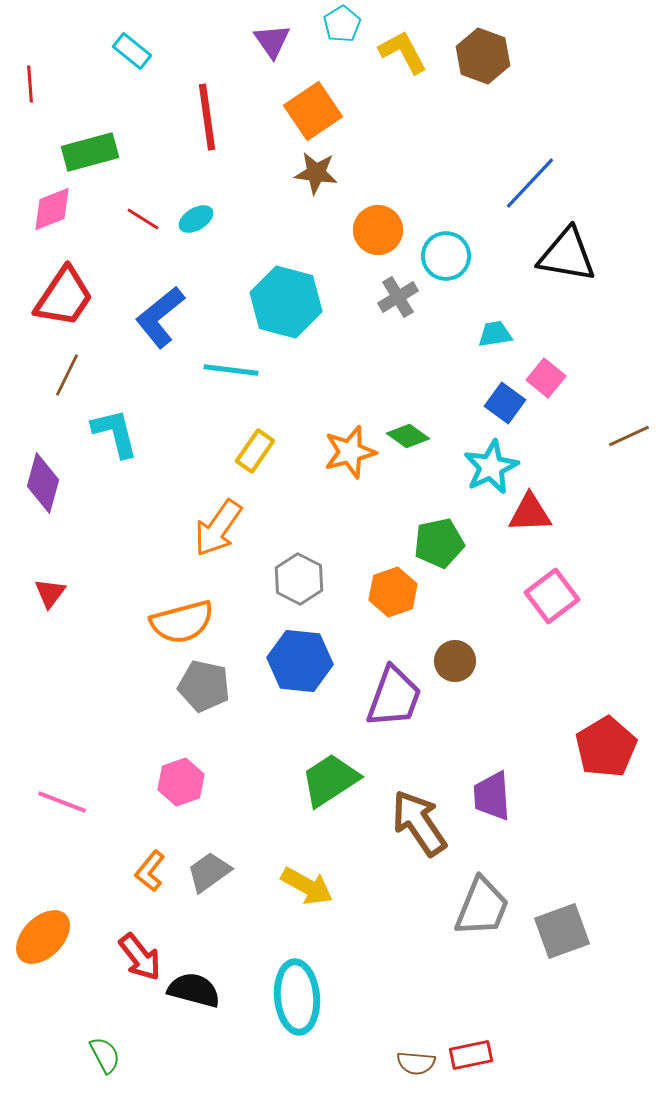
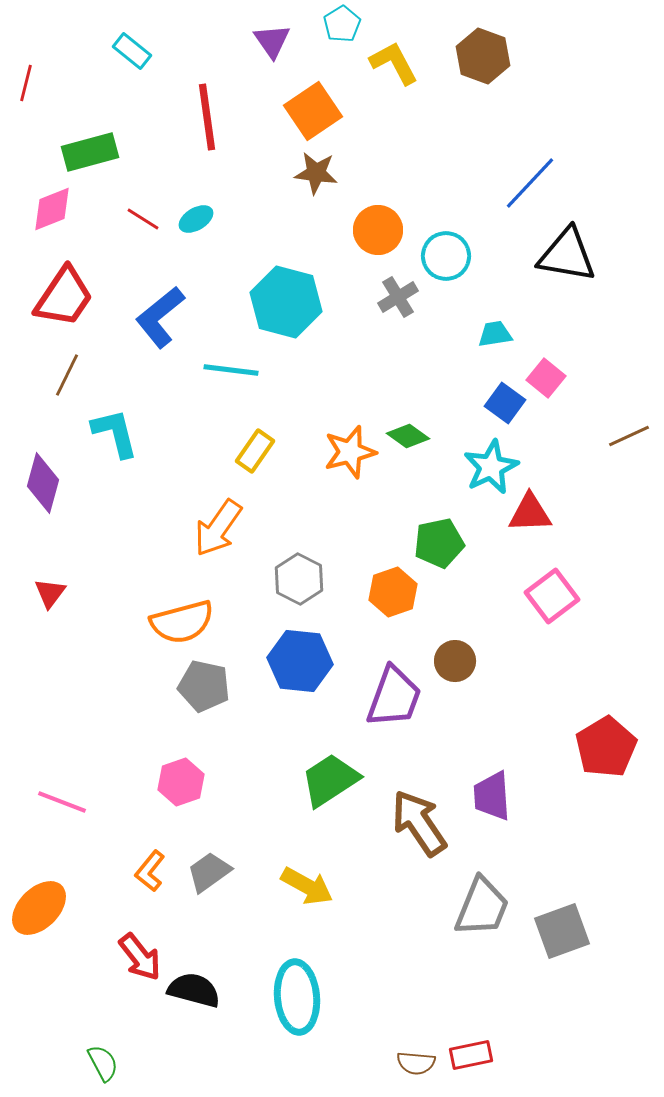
yellow L-shape at (403, 52): moved 9 px left, 11 px down
red line at (30, 84): moved 4 px left, 1 px up; rotated 18 degrees clockwise
orange ellipse at (43, 937): moved 4 px left, 29 px up
green semicircle at (105, 1055): moved 2 px left, 8 px down
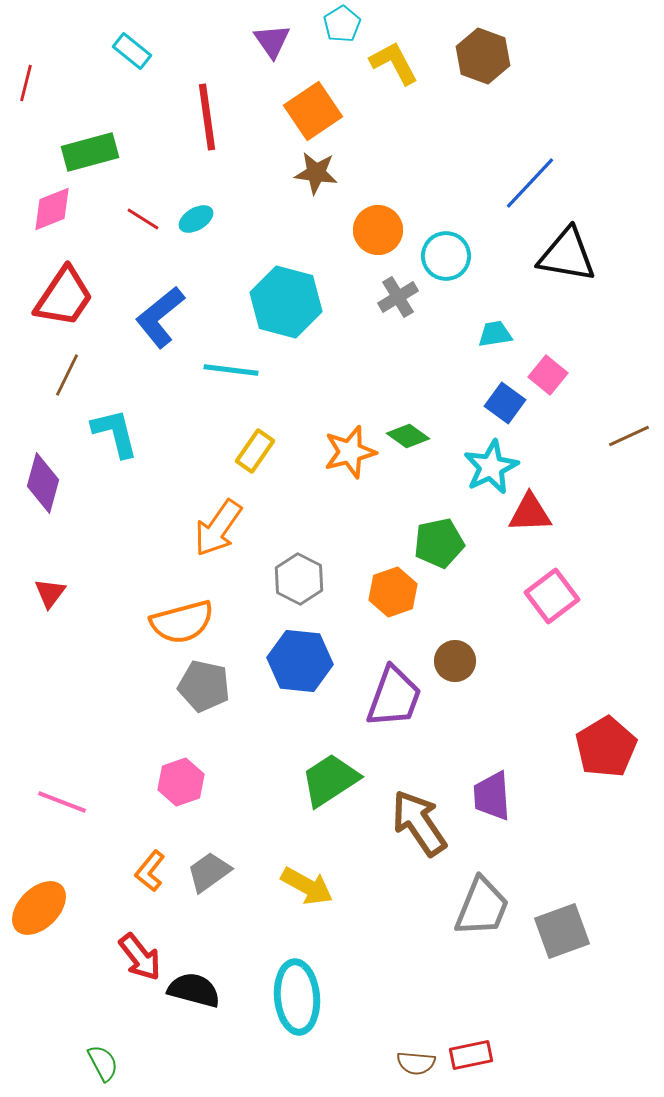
pink square at (546, 378): moved 2 px right, 3 px up
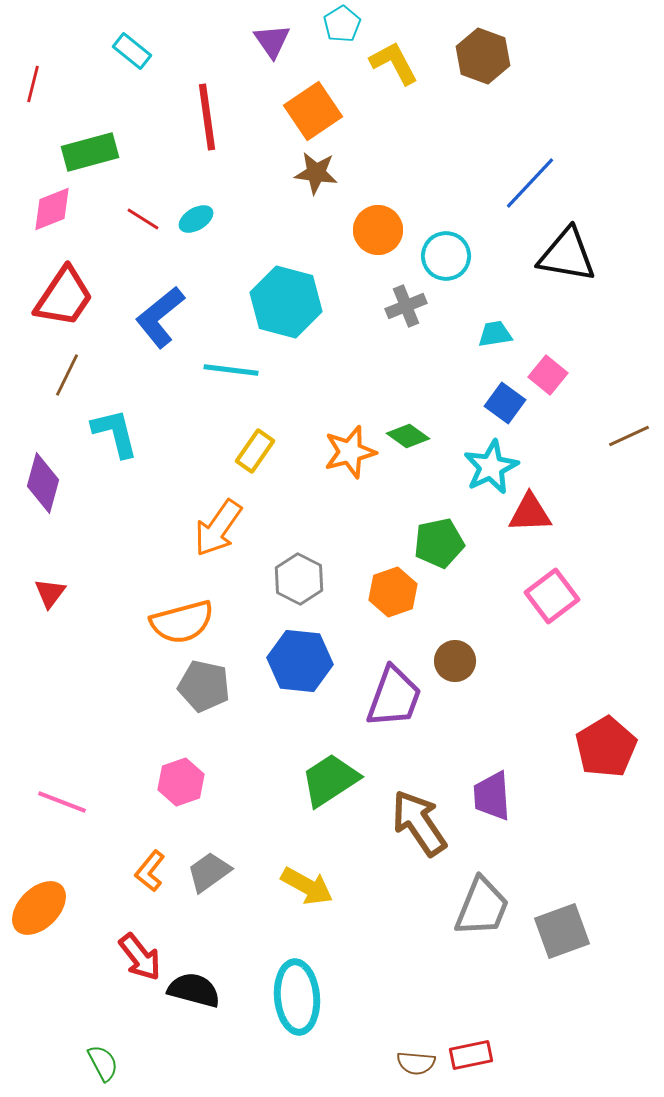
red line at (26, 83): moved 7 px right, 1 px down
gray cross at (398, 297): moved 8 px right, 9 px down; rotated 9 degrees clockwise
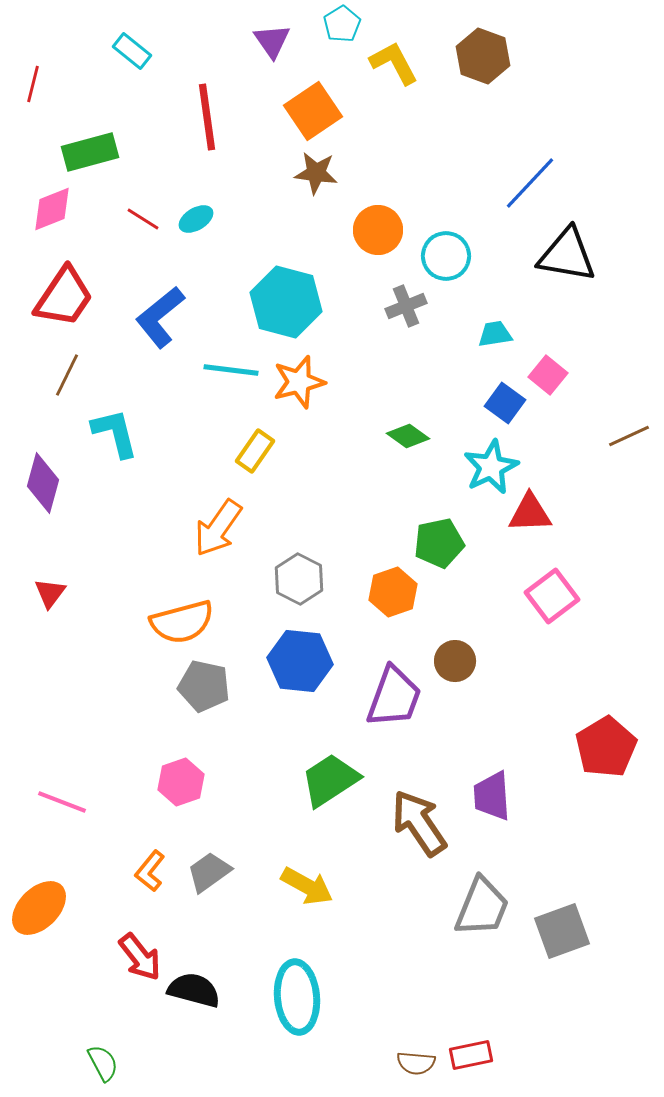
orange star at (350, 452): moved 51 px left, 70 px up
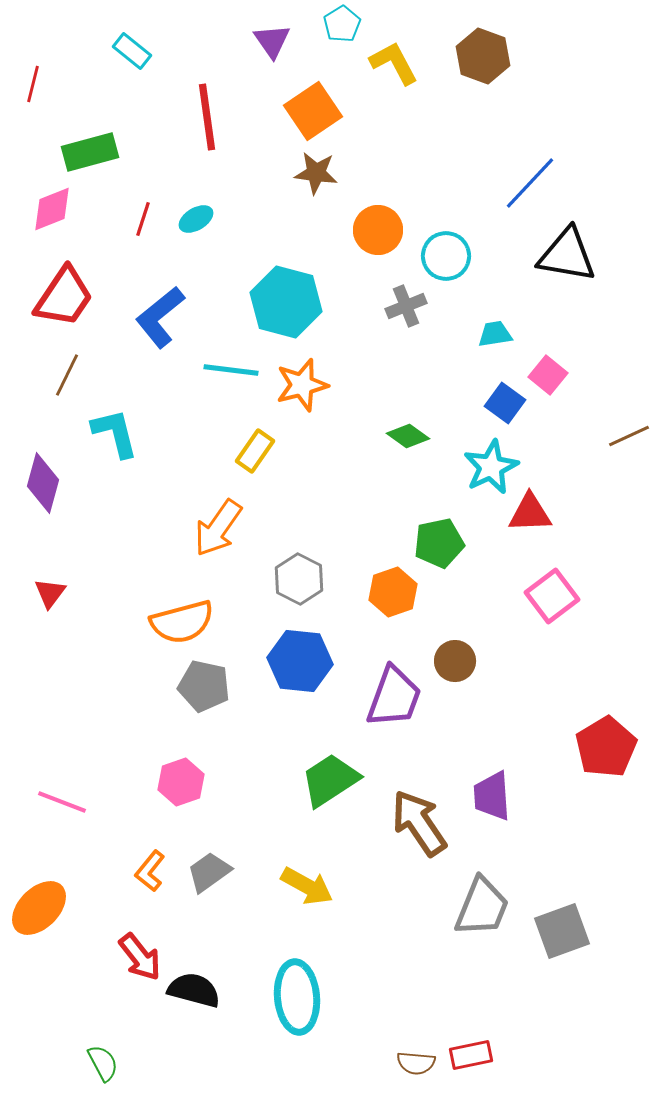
red line at (143, 219): rotated 76 degrees clockwise
orange star at (299, 382): moved 3 px right, 3 px down
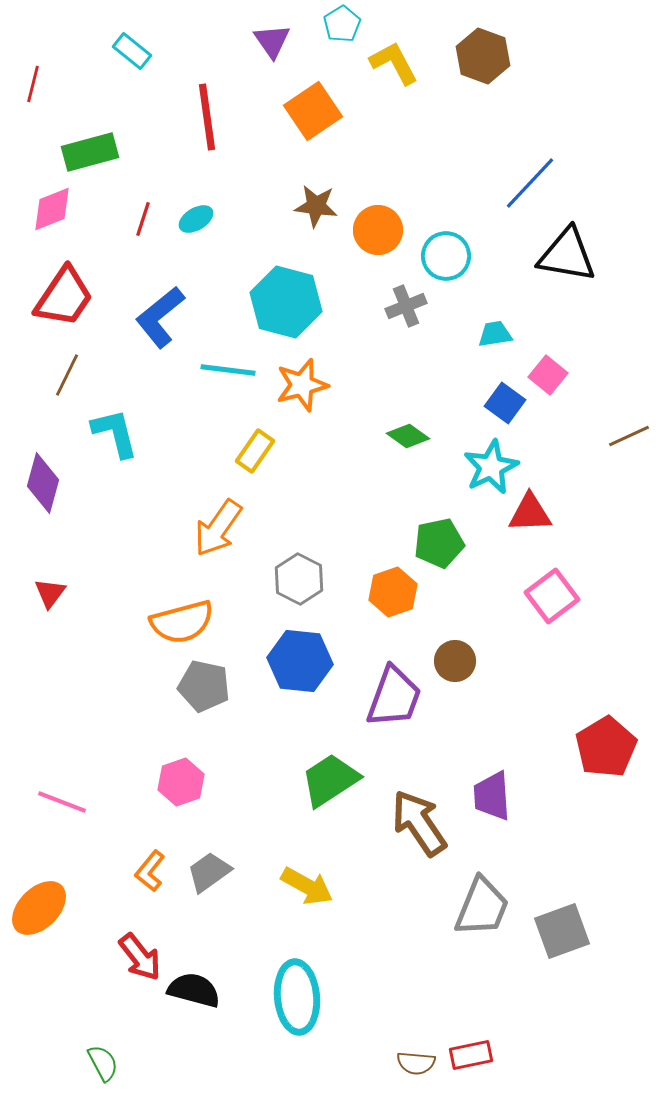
brown star at (316, 173): moved 33 px down
cyan line at (231, 370): moved 3 px left
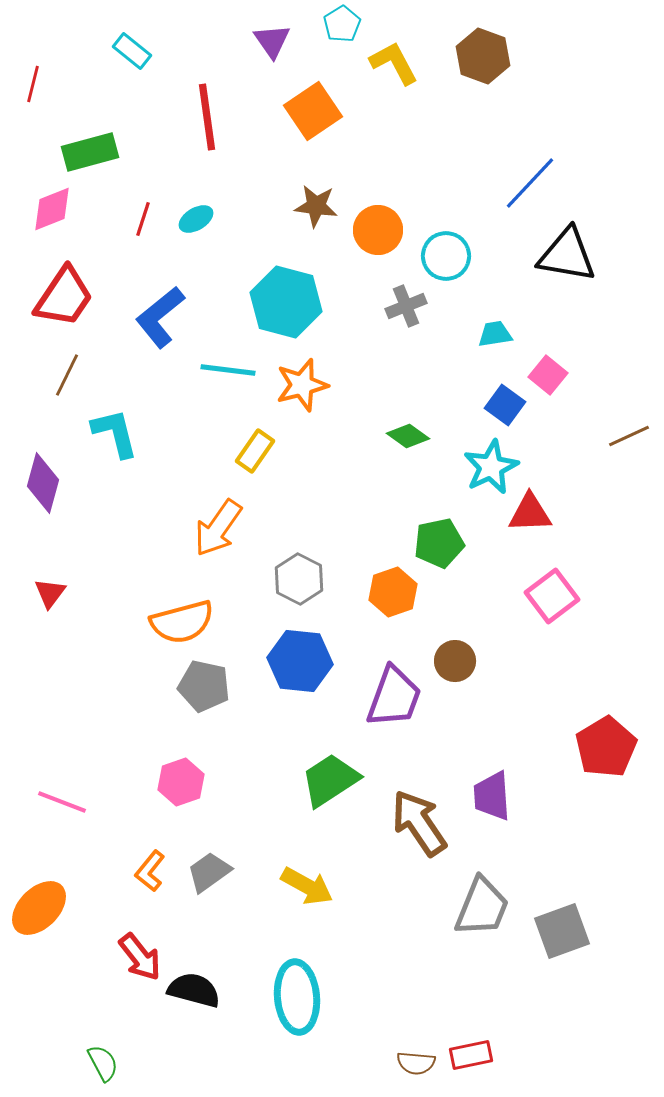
blue square at (505, 403): moved 2 px down
